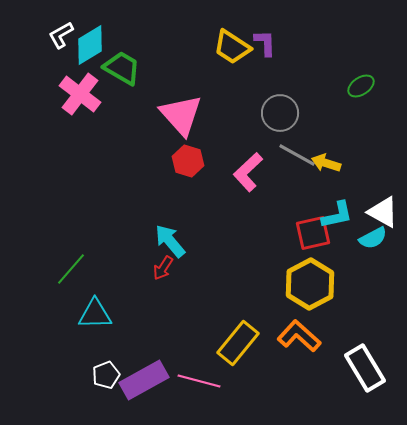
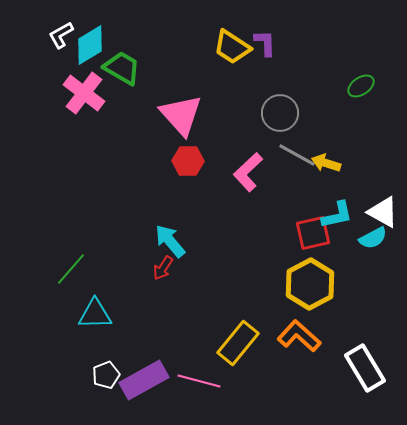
pink cross: moved 4 px right, 1 px up
red hexagon: rotated 16 degrees counterclockwise
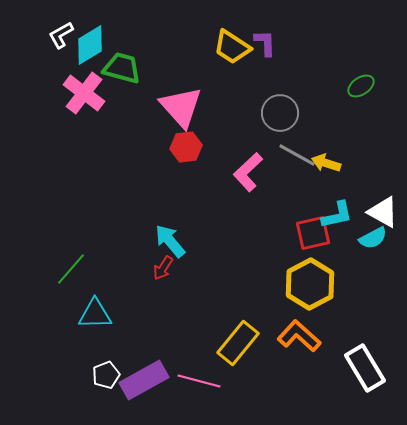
green trapezoid: rotated 15 degrees counterclockwise
pink triangle: moved 8 px up
red hexagon: moved 2 px left, 14 px up; rotated 8 degrees counterclockwise
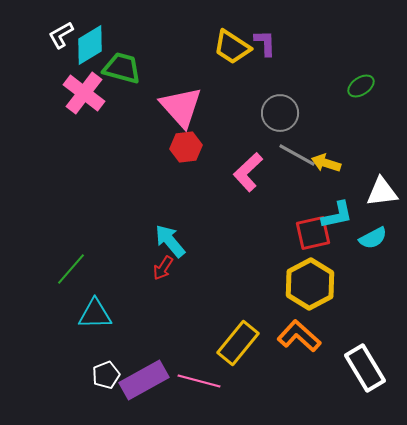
white triangle: moved 1 px left, 20 px up; rotated 36 degrees counterclockwise
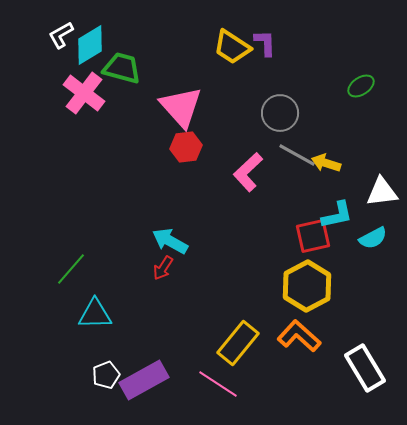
red square: moved 3 px down
cyan arrow: rotated 21 degrees counterclockwise
yellow hexagon: moved 3 px left, 2 px down
pink line: moved 19 px right, 3 px down; rotated 18 degrees clockwise
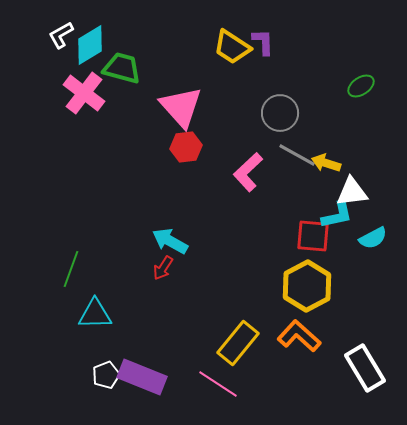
purple L-shape: moved 2 px left, 1 px up
white triangle: moved 30 px left
red square: rotated 18 degrees clockwise
green line: rotated 21 degrees counterclockwise
purple rectangle: moved 2 px left, 3 px up; rotated 51 degrees clockwise
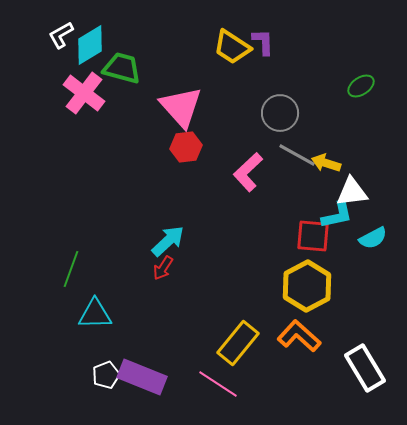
cyan arrow: moved 2 px left; rotated 108 degrees clockwise
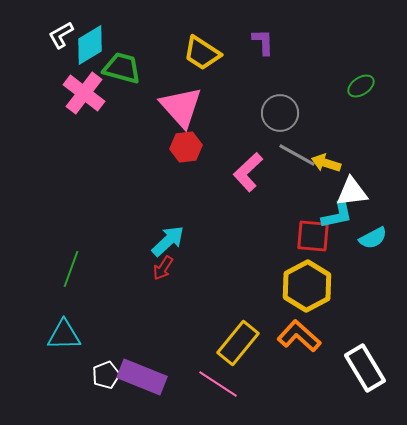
yellow trapezoid: moved 30 px left, 6 px down
cyan triangle: moved 31 px left, 21 px down
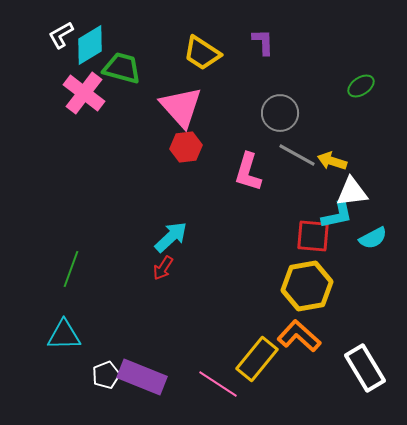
yellow arrow: moved 6 px right, 2 px up
pink L-shape: rotated 30 degrees counterclockwise
cyan arrow: moved 3 px right, 4 px up
yellow hexagon: rotated 18 degrees clockwise
yellow rectangle: moved 19 px right, 16 px down
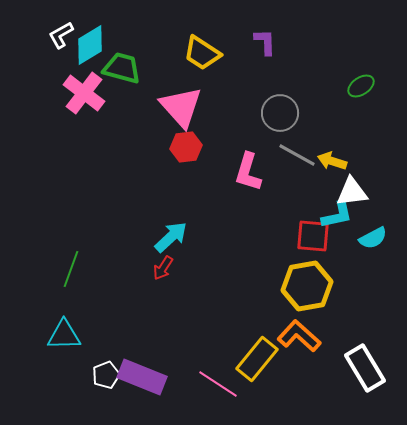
purple L-shape: moved 2 px right
